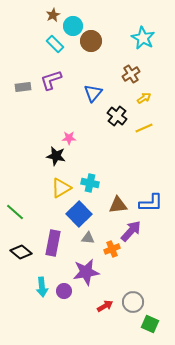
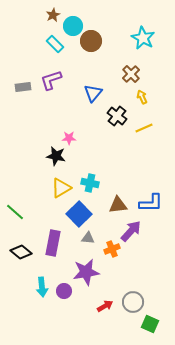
brown cross: rotated 12 degrees counterclockwise
yellow arrow: moved 2 px left, 1 px up; rotated 80 degrees counterclockwise
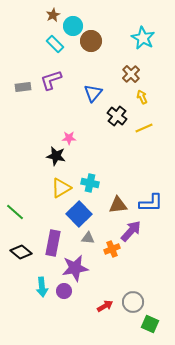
purple star: moved 11 px left, 4 px up
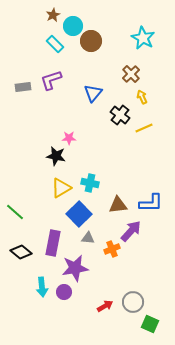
black cross: moved 3 px right, 1 px up
purple circle: moved 1 px down
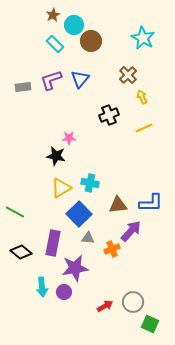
cyan circle: moved 1 px right, 1 px up
brown cross: moved 3 px left, 1 px down
blue triangle: moved 13 px left, 14 px up
black cross: moved 11 px left; rotated 30 degrees clockwise
green line: rotated 12 degrees counterclockwise
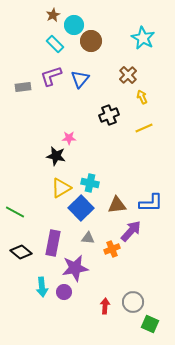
purple L-shape: moved 4 px up
brown triangle: moved 1 px left
blue square: moved 2 px right, 6 px up
red arrow: rotated 56 degrees counterclockwise
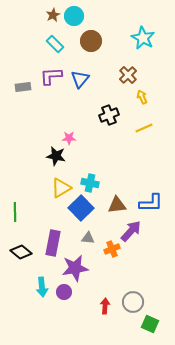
cyan circle: moved 9 px up
purple L-shape: rotated 15 degrees clockwise
green line: rotated 60 degrees clockwise
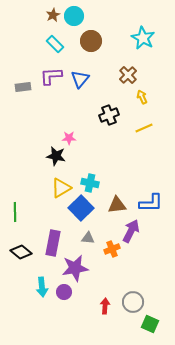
purple arrow: rotated 15 degrees counterclockwise
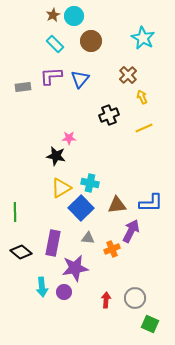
gray circle: moved 2 px right, 4 px up
red arrow: moved 1 px right, 6 px up
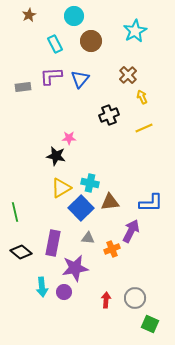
brown star: moved 24 px left
cyan star: moved 8 px left, 7 px up; rotated 15 degrees clockwise
cyan rectangle: rotated 18 degrees clockwise
brown triangle: moved 7 px left, 3 px up
green line: rotated 12 degrees counterclockwise
